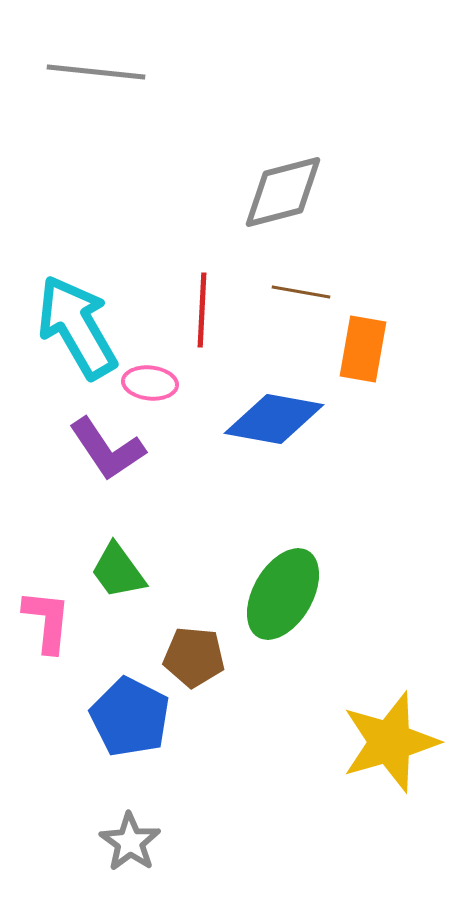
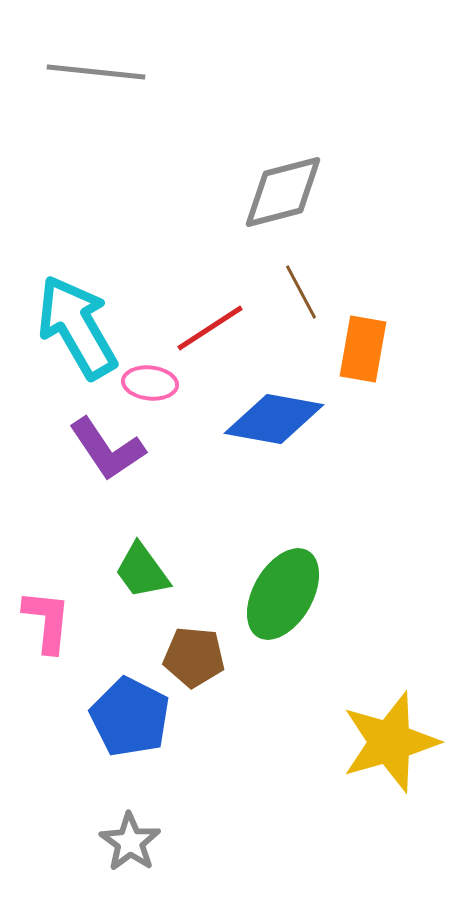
brown line: rotated 52 degrees clockwise
red line: moved 8 px right, 18 px down; rotated 54 degrees clockwise
green trapezoid: moved 24 px right
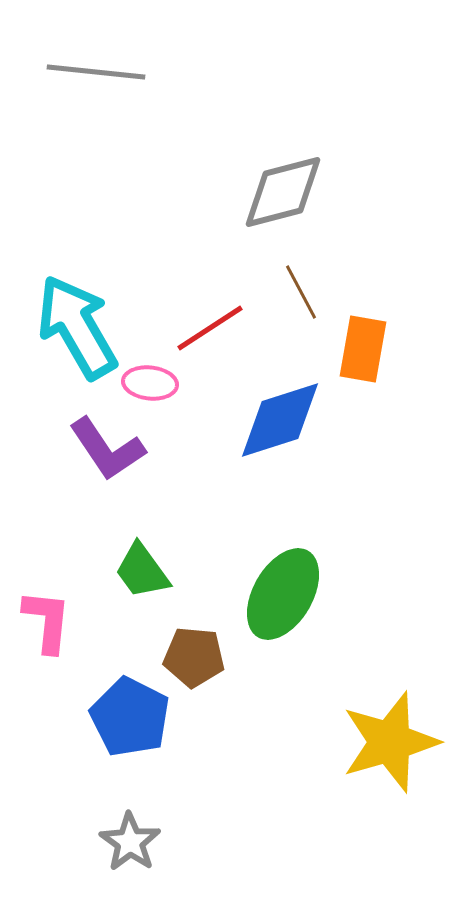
blue diamond: moved 6 px right, 1 px down; rotated 28 degrees counterclockwise
